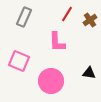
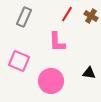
brown cross: moved 1 px right, 4 px up; rotated 24 degrees counterclockwise
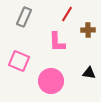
brown cross: moved 3 px left, 14 px down; rotated 32 degrees counterclockwise
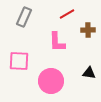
red line: rotated 28 degrees clockwise
pink square: rotated 20 degrees counterclockwise
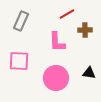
gray rectangle: moved 3 px left, 4 px down
brown cross: moved 3 px left
pink circle: moved 5 px right, 3 px up
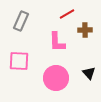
black triangle: rotated 40 degrees clockwise
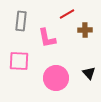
gray rectangle: rotated 18 degrees counterclockwise
pink L-shape: moved 10 px left, 4 px up; rotated 10 degrees counterclockwise
